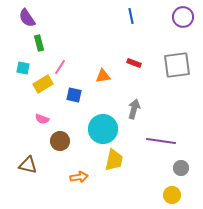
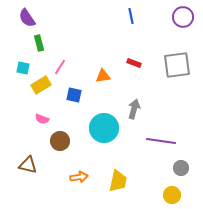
yellow rectangle: moved 2 px left, 1 px down
cyan circle: moved 1 px right, 1 px up
yellow trapezoid: moved 4 px right, 21 px down
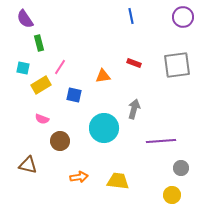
purple semicircle: moved 2 px left, 1 px down
purple line: rotated 12 degrees counterclockwise
yellow trapezoid: rotated 95 degrees counterclockwise
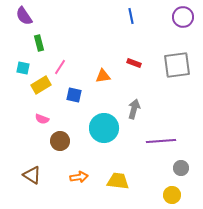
purple semicircle: moved 1 px left, 3 px up
brown triangle: moved 4 px right, 10 px down; rotated 18 degrees clockwise
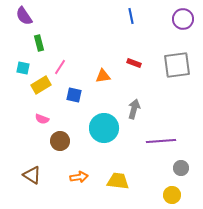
purple circle: moved 2 px down
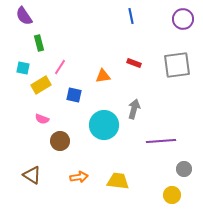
cyan circle: moved 3 px up
gray circle: moved 3 px right, 1 px down
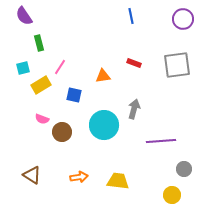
cyan square: rotated 24 degrees counterclockwise
brown circle: moved 2 px right, 9 px up
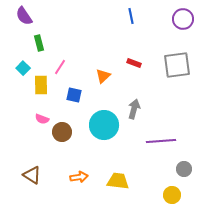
cyan square: rotated 32 degrees counterclockwise
orange triangle: rotated 35 degrees counterclockwise
yellow rectangle: rotated 60 degrees counterclockwise
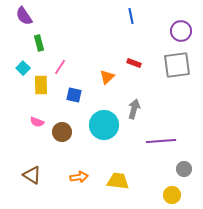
purple circle: moved 2 px left, 12 px down
orange triangle: moved 4 px right, 1 px down
pink semicircle: moved 5 px left, 3 px down
